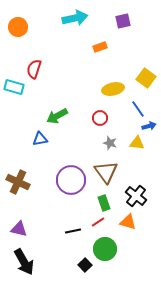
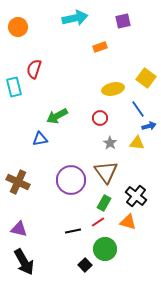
cyan rectangle: rotated 60 degrees clockwise
gray star: rotated 16 degrees clockwise
green rectangle: rotated 49 degrees clockwise
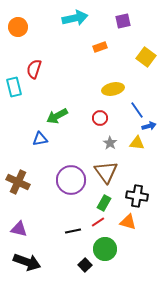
yellow square: moved 21 px up
blue line: moved 1 px left, 1 px down
black cross: moved 1 px right; rotated 30 degrees counterclockwise
black arrow: moved 3 px right; rotated 40 degrees counterclockwise
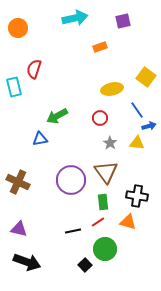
orange circle: moved 1 px down
yellow square: moved 20 px down
yellow ellipse: moved 1 px left
green rectangle: moved 1 px left, 1 px up; rotated 35 degrees counterclockwise
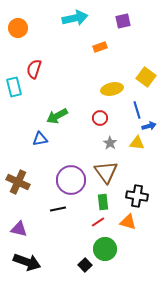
blue line: rotated 18 degrees clockwise
black line: moved 15 px left, 22 px up
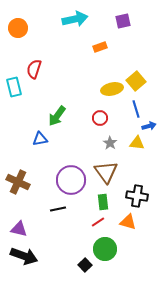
cyan arrow: moved 1 px down
yellow square: moved 10 px left, 4 px down; rotated 12 degrees clockwise
blue line: moved 1 px left, 1 px up
green arrow: rotated 25 degrees counterclockwise
black arrow: moved 3 px left, 6 px up
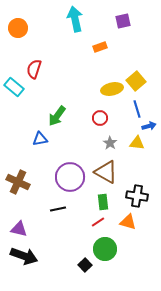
cyan arrow: rotated 90 degrees counterclockwise
cyan rectangle: rotated 36 degrees counterclockwise
blue line: moved 1 px right
brown triangle: rotated 25 degrees counterclockwise
purple circle: moved 1 px left, 3 px up
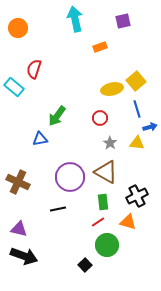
blue arrow: moved 1 px right, 1 px down
black cross: rotated 35 degrees counterclockwise
green circle: moved 2 px right, 4 px up
